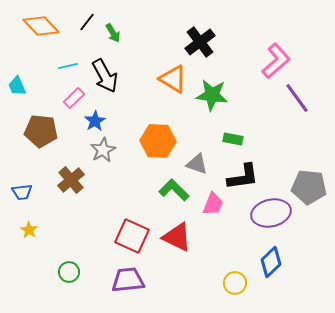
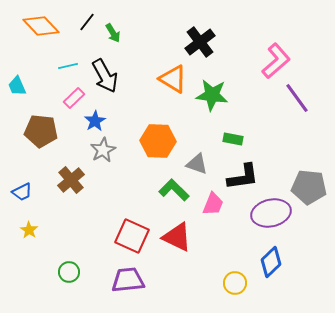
blue trapezoid: rotated 20 degrees counterclockwise
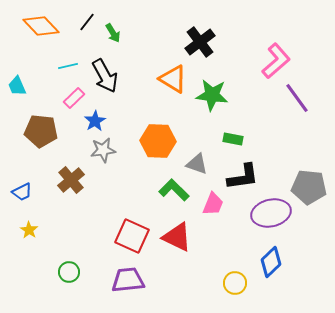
gray star: rotated 20 degrees clockwise
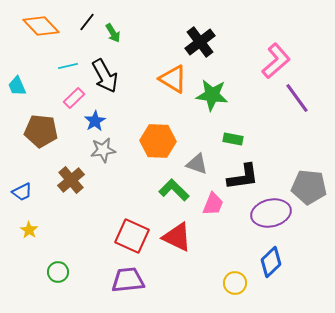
green circle: moved 11 px left
